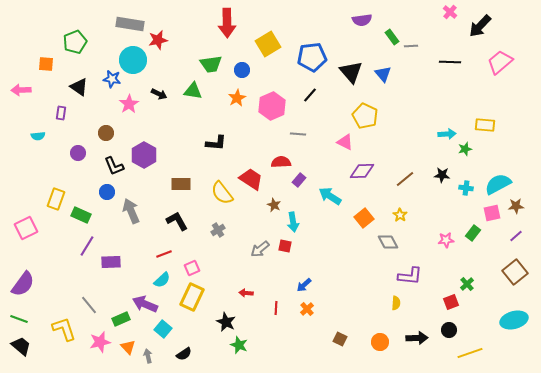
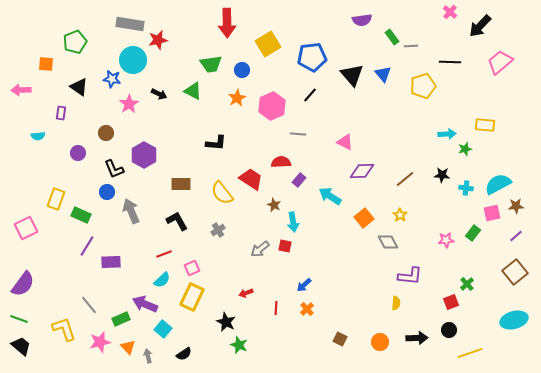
black triangle at (351, 72): moved 1 px right, 3 px down
green triangle at (193, 91): rotated 18 degrees clockwise
yellow pentagon at (365, 116): moved 58 px right, 30 px up; rotated 30 degrees clockwise
black L-shape at (114, 166): moved 3 px down
red arrow at (246, 293): rotated 24 degrees counterclockwise
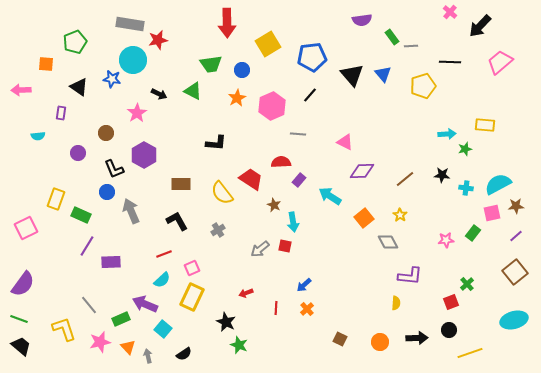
pink star at (129, 104): moved 8 px right, 9 px down
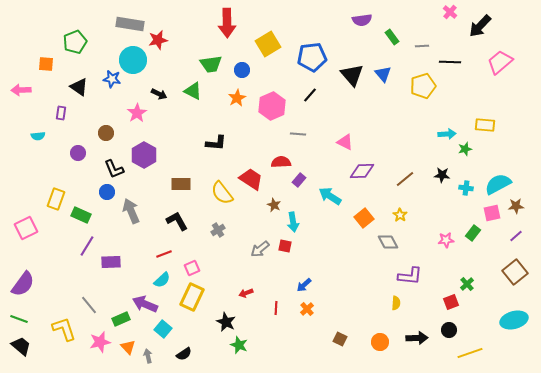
gray line at (411, 46): moved 11 px right
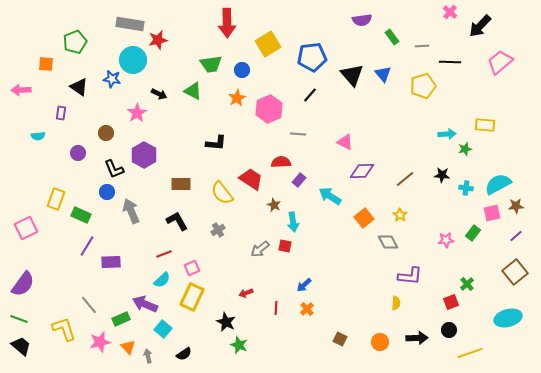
pink hexagon at (272, 106): moved 3 px left, 3 px down
cyan ellipse at (514, 320): moved 6 px left, 2 px up
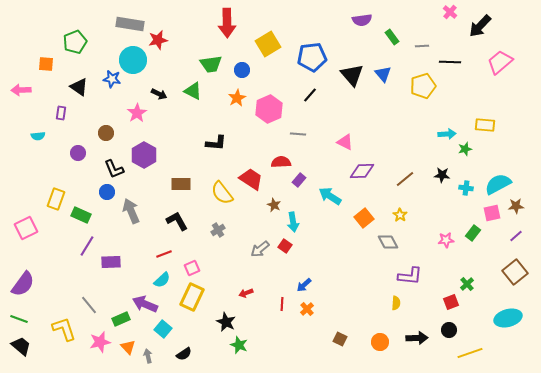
red square at (285, 246): rotated 24 degrees clockwise
red line at (276, 308): moved 6 px right, 4 px up
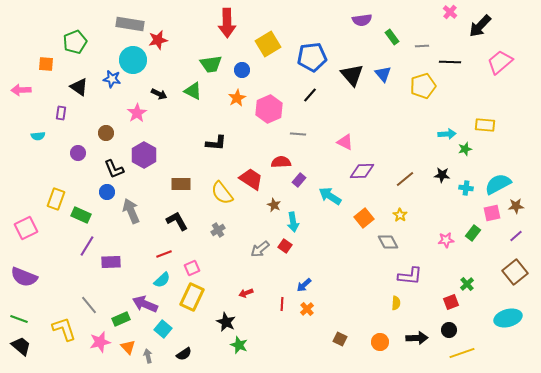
purple semicircle at (23, 284): moved 1 px right, 7 px up; rotated 76 degrees clockwise
yellow line at (470, 353): moved 8 px left
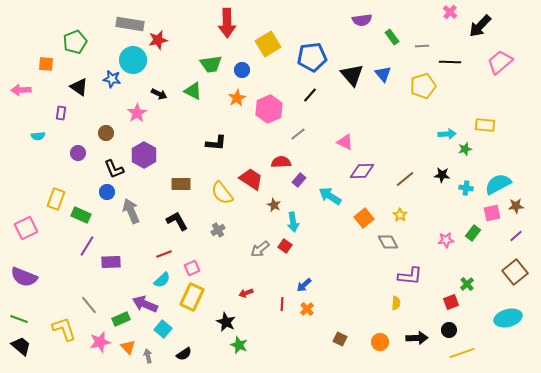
gray line at (298, 134): rotated 42 degrees counterclockwise
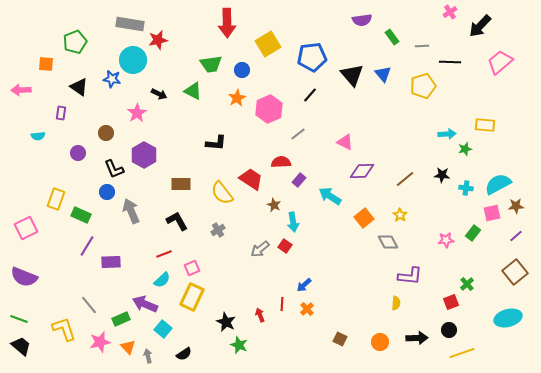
pink cross at (450, 12): rotated 16 degrees clockwise
red arrow at (246, 293): moved 14 px right, 22 px down; rotated 88 degrees clockwise
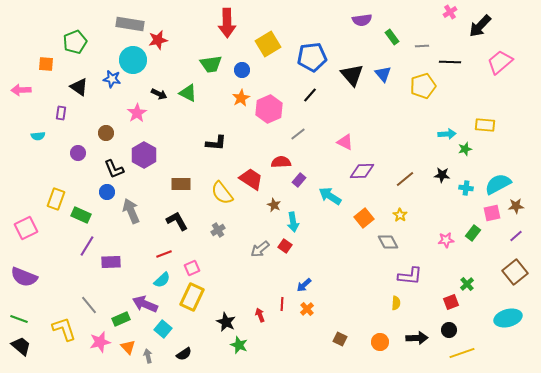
green triangle at (193, 91): moved 5 px left, 2 px down
orange star at (237, 98): moved 4 px right
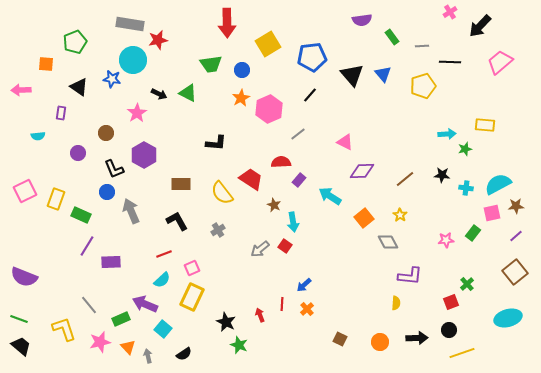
pink square at (26, 228): moved 1 px left, 37 px up
